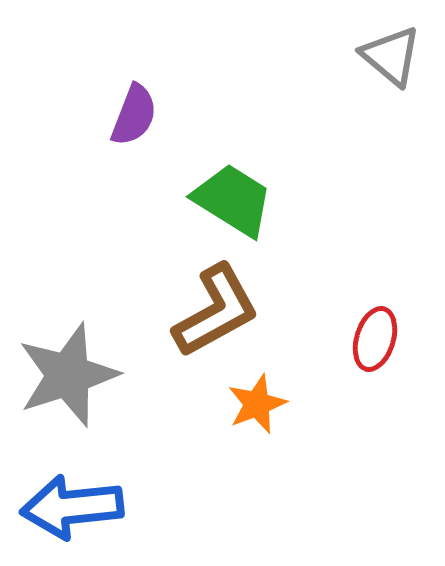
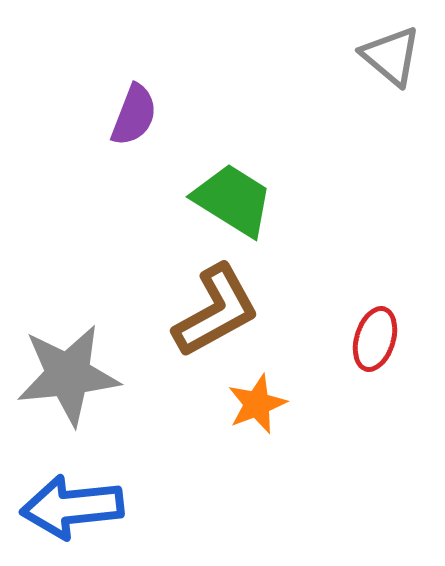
gray star: rotated 12 degrees clockwise
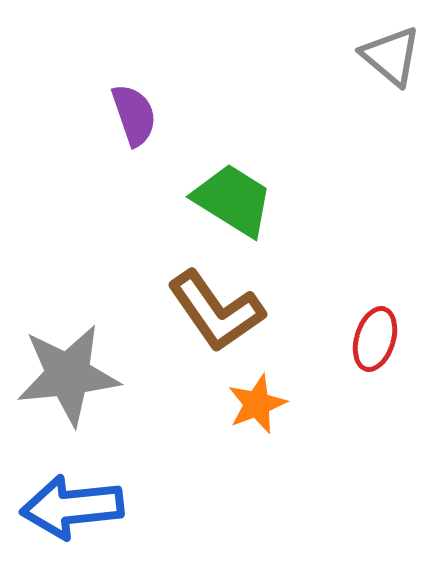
purple semicircle: rotated 40 degrees counterclockwise
brown L-shape: rotated 84 degrees clockwise
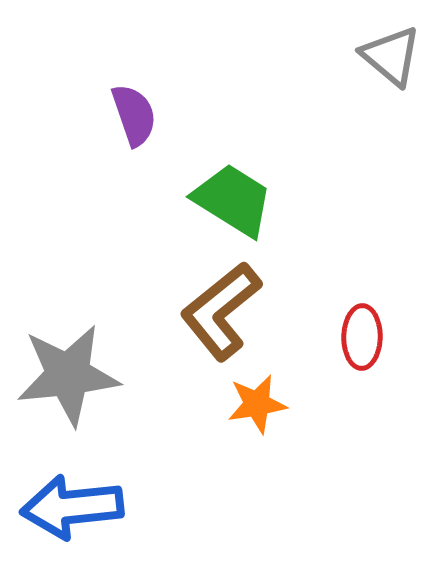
brown L-shape: moved 5 px right; rotated 86 degrees clockwise
red ellipse: moved 13 px left, 2 px up; rotated 16 degrees counterclockwise
orange star: rotated 12 degrees clockwise
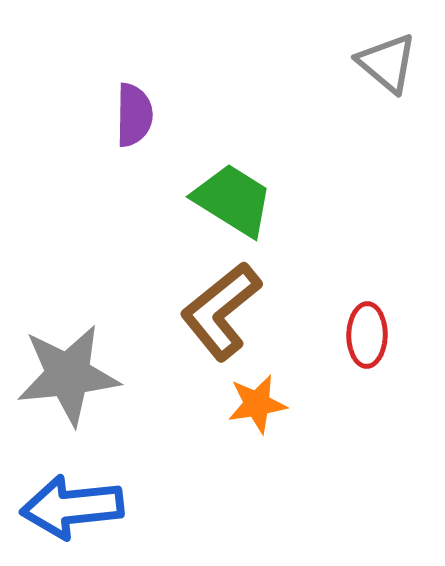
gray triangle: moved 4 px left, 7 px down
purple semicircle: rotated 20 degrees clockwise
red ellipse: moved 5 px right, 2 px up
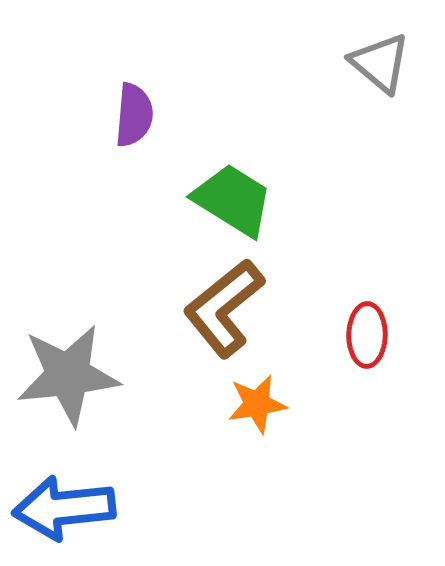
gray triangle: moved 7 px left
purple semicircle: rotated 4 degrees clockwise
brown L-shape: moved 3 px right, 3 px up
blue arrow: moved 8 px left, 1 px down
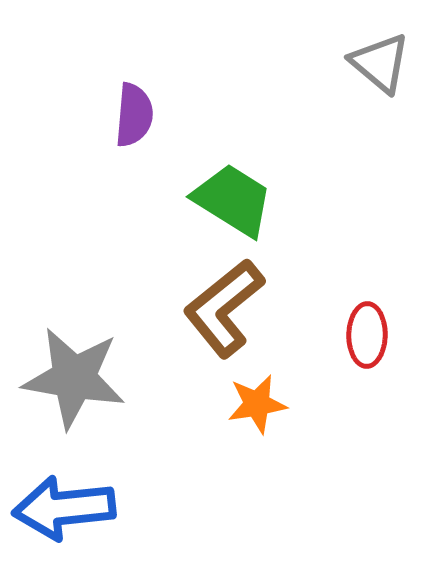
gray star: moved 6 px right, 3 px down; rotated 16 degrees clockwise
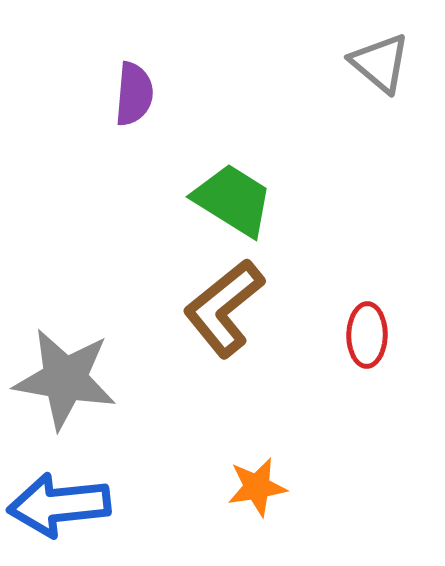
purple semicircle: moved 21 px up
gray star: moved 9 px left, 1 px down
orange star: moved 83 px down
blue arrow: moved 5 px left, 3 px up
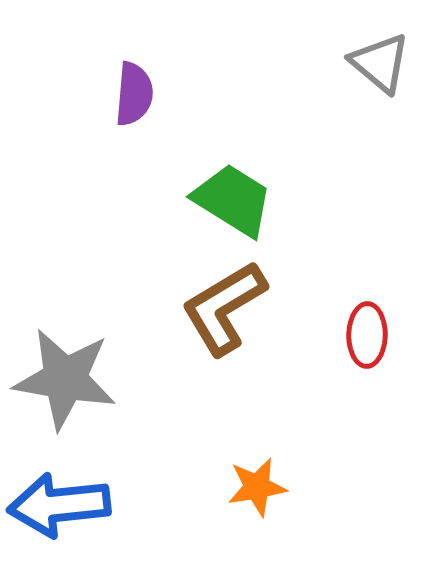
brown L-shape: rotated 8 degrees clockwise
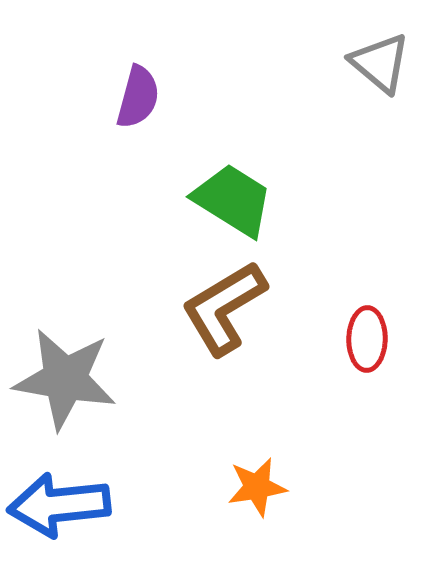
purple semicircle: moved 4 px right, 3 px down; rotated 10 degrees clockwise
red ellipse: moved 4 px down
